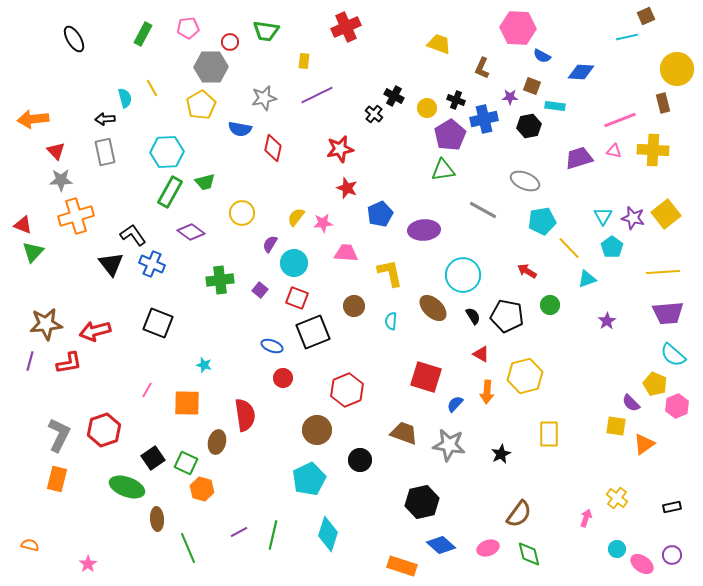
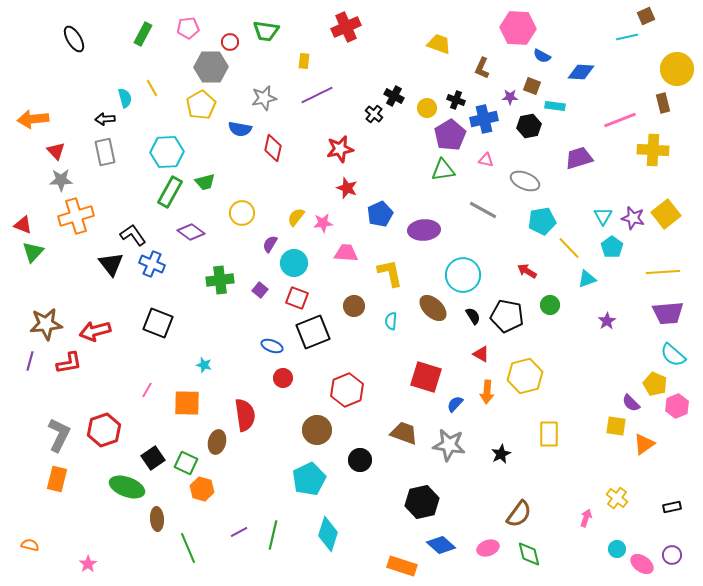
pink triangle at (614, 151): moved 128 px left, 9 px down
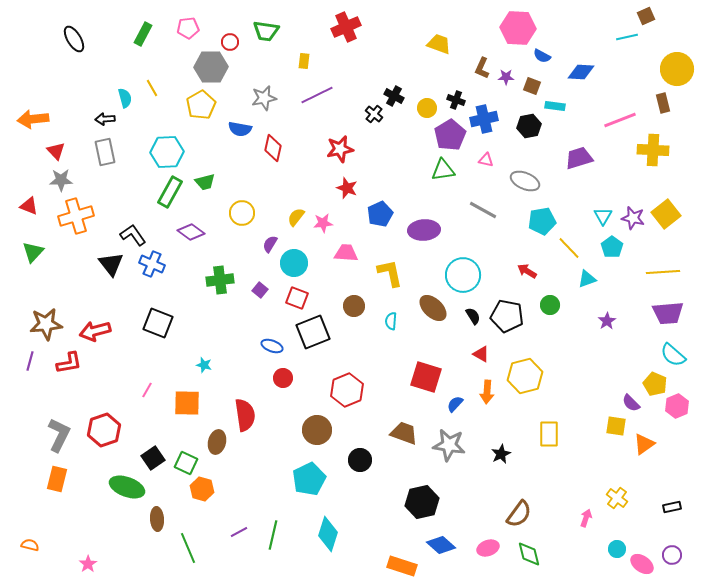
purple star at (510, 97): moved 4 px left, 20 px up
red triangle at (23, 225): moved 6 px right, 19 px up
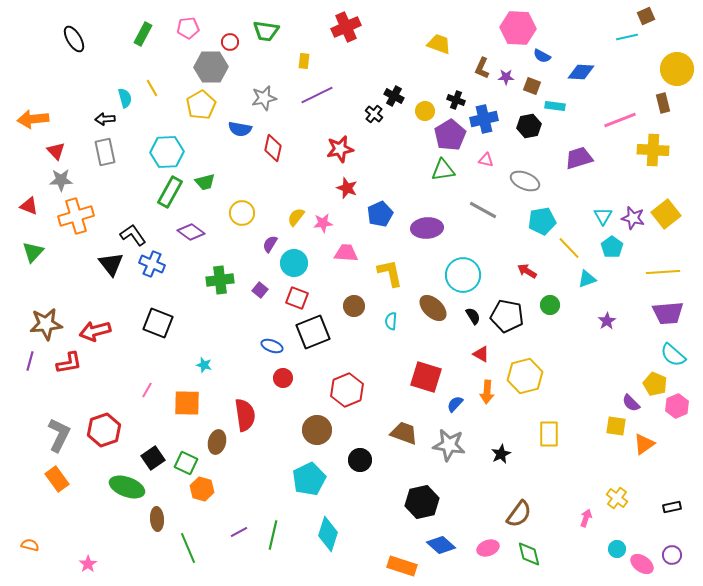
yellow circle at (427, 108): moved 2 px left, 3 px down
purple ellipse at (424, 230): moved 3 px right, 2 px up
orange rectangle at (57, 479): rotated 50 degrees counterclockwise
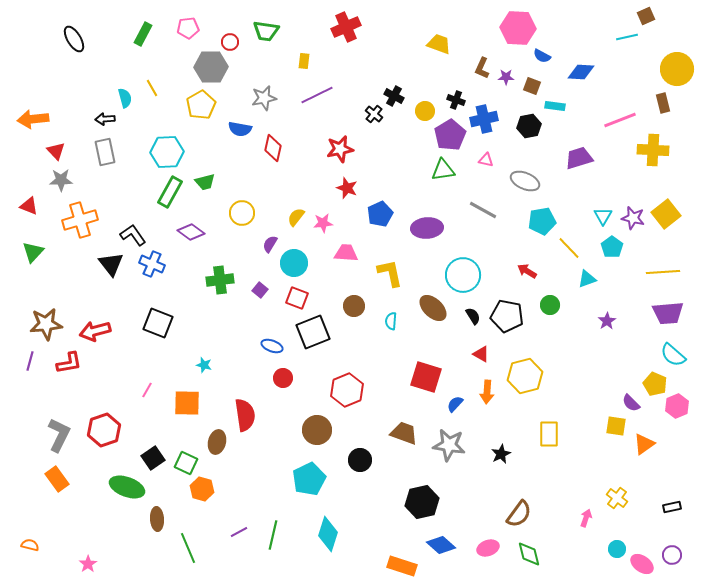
orange cross at (76, 216): moved 4 px right, 4 px down
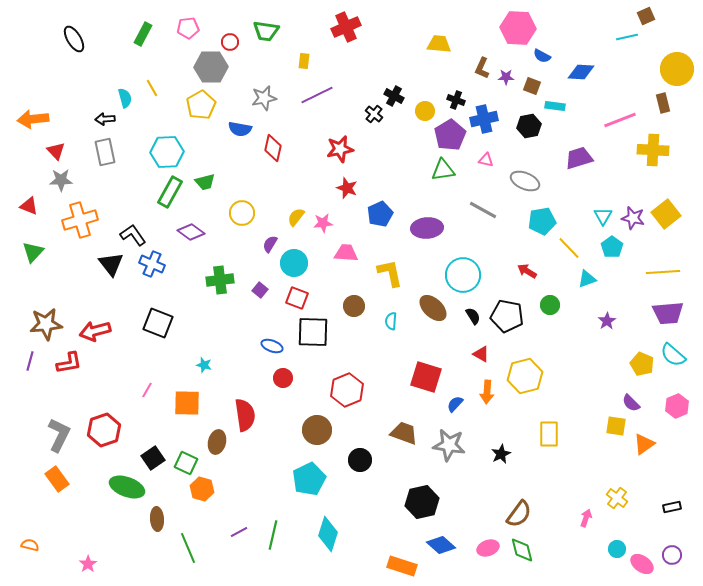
yellow trapezoid at (439, 44): rotated 15 degrees counterclockwise
black square at (313, 332): rotated 24 degrees clockwise
yellow pentagon at (655, 384): moved 13 px left, 20 px up
green diamond at (529, 554): moved 7 px left, 4 px up
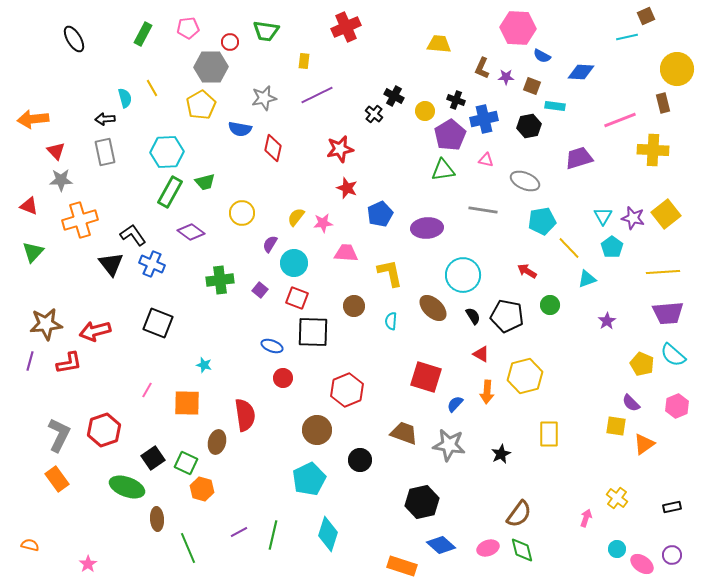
gray line at (483, 210): rotated 20 degrees counterclockwise
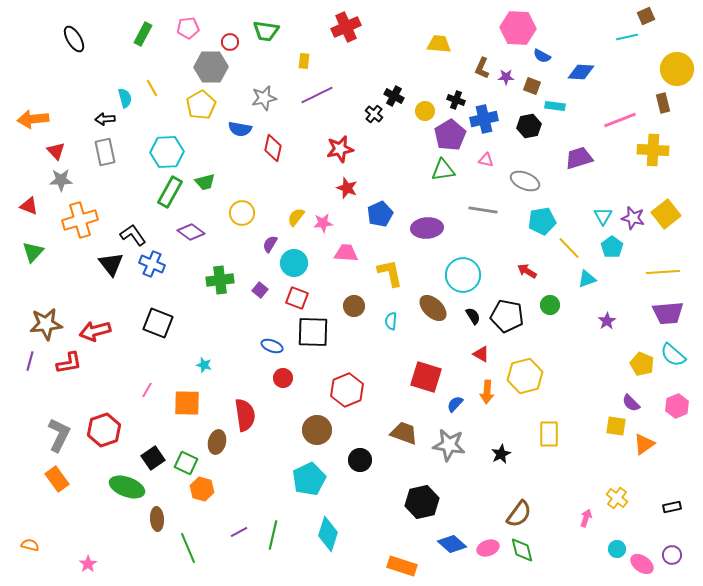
blue diamond at (441, 545): moved 11 px right, 1 px up
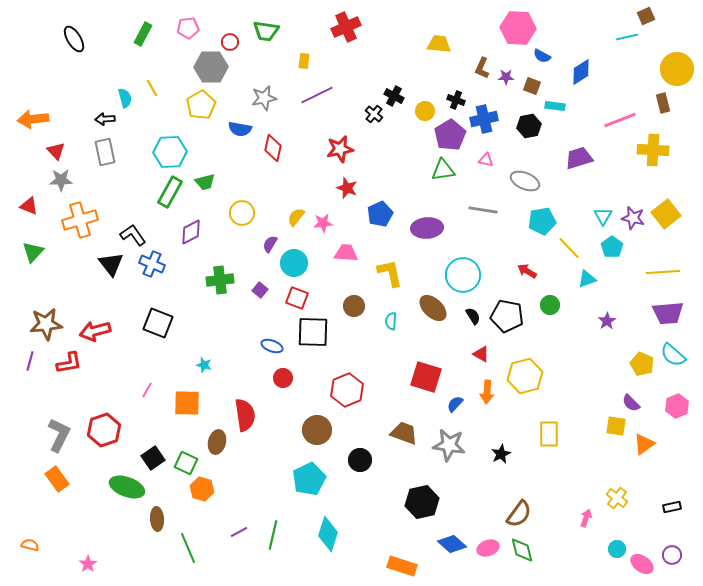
blue diamond at (581, 72): rotated 36 degrees counterclockwise
cyan hexagon at (167, 152): moved 3 px right
purple diamond at (191, 232): rotated 64 degrees counterclockwise
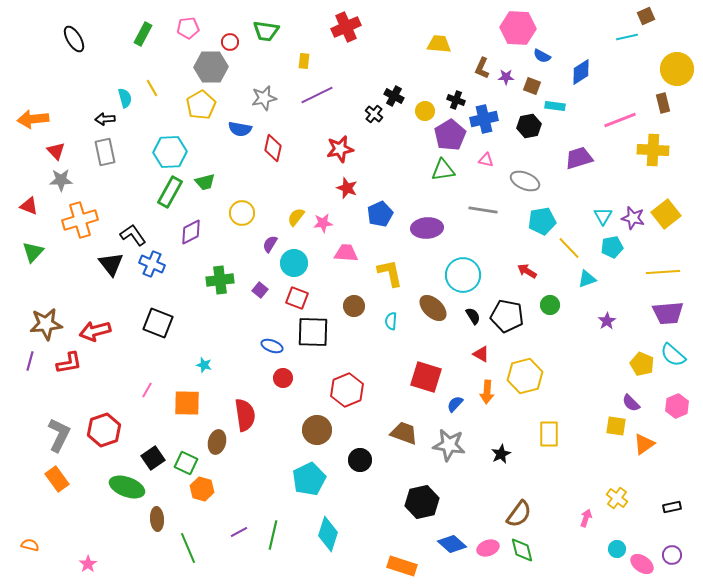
cyan pentagon at (612, 247): rotated 25 degrees clockwise
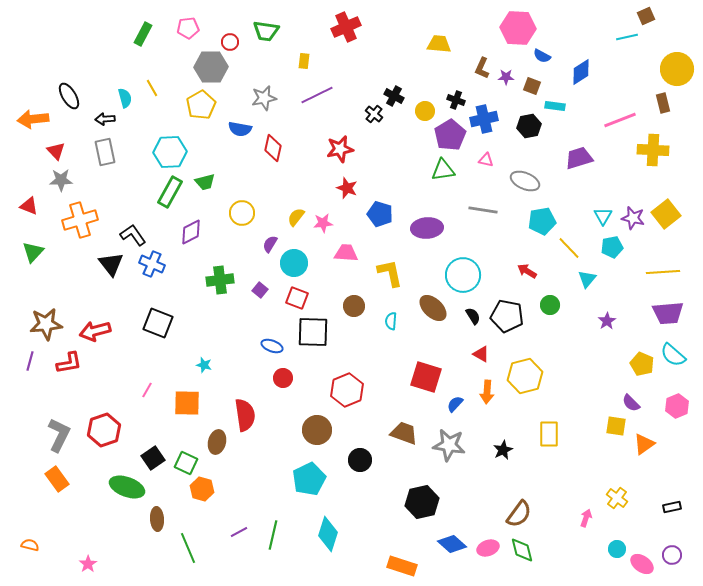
black ellipse at (74, 39): moved 5 px left, 57 px down
blue pentagon at (380, 214): rotated 30 degrees counterclockwise
cyan triangle at (587, 279): rotated 30 degrees counterclockwise
black star at (501, 454): moved 2 px right, 4 px up
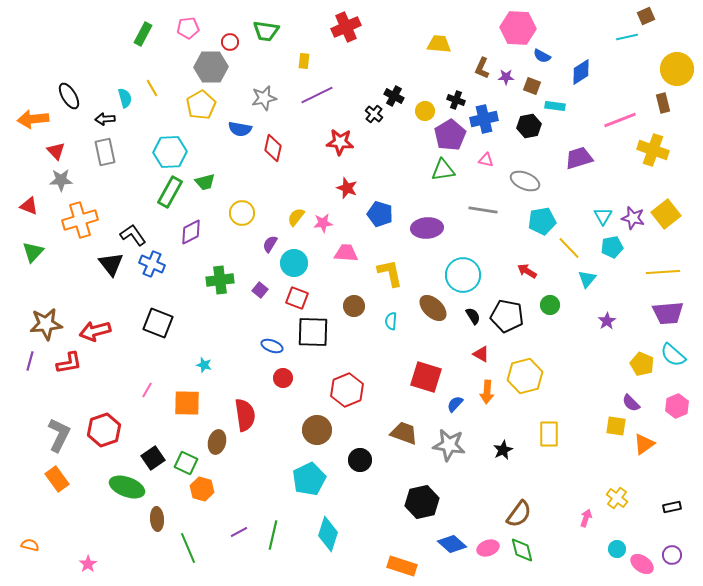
red star at (340, 149): moved 7 px up; rotated 16 degrees clockwise
yellow cross at (653, 150): rotated 16 degrees clockwise
